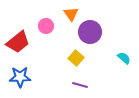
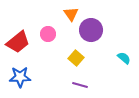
pink circle: moved 2 px right, 8 px down
purple circle: moved 1 px right, 2 px up
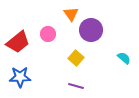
purple line: moved 4 px left, 1 px down
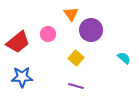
blue star: moved 2 px right
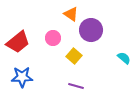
orange triangle: rotated 21 degrees counterclockwise
pink circle: moved 5 px right, 4 px down
yellow square: moved 2 px left, 2 px up
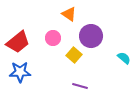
orange triangle: moved 2 px left
purple circle: moved 6 px down
yellow square: moved 1 px up
blue star: moved 2 px left, 5 px up
purple line: moved 4 px right
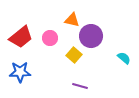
orange triangle: moved 3 px right, 6 px down; rotated 21 degrees counterclockwise
pink circle: moved 3 px left
red trapezoid: moved 3 px right, 5 px up
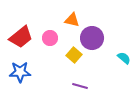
purple circle: moved 1 px right, 2 px down
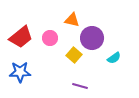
cyan semicircle: moved 10 px left; rotated 104 degrees clockwise
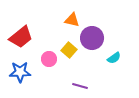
pink circle: moved 1 px left, 21 px down
yellow square: moved 5 px left, 5 px up
